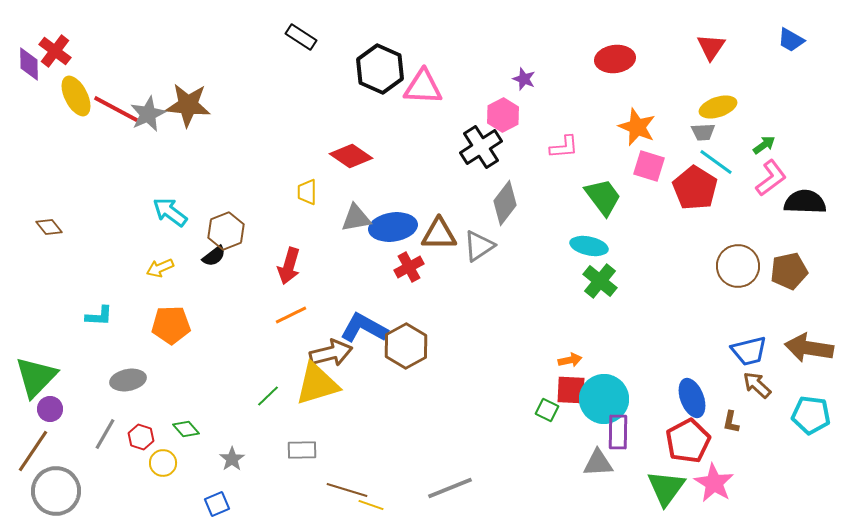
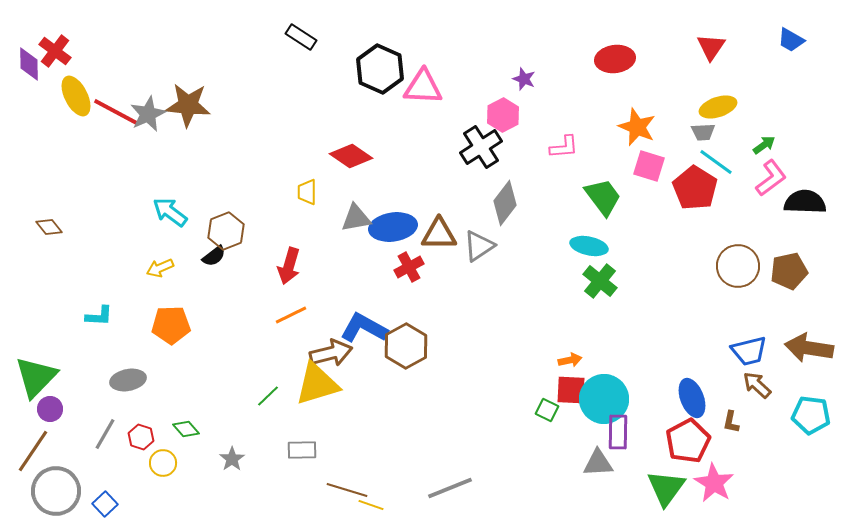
red line at (116, 109): moved 3 px down
blue square at (217, 504): moved 112 px left; rotated 20 degrees counterclockwise
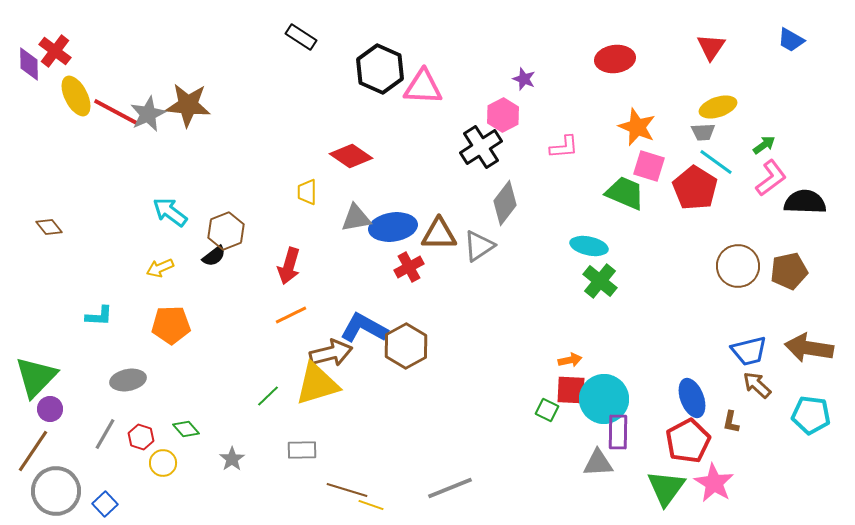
green trapezoid at (603, 197): moved 22 px right, 4 px up; rotated 30 degrees counterclockwise
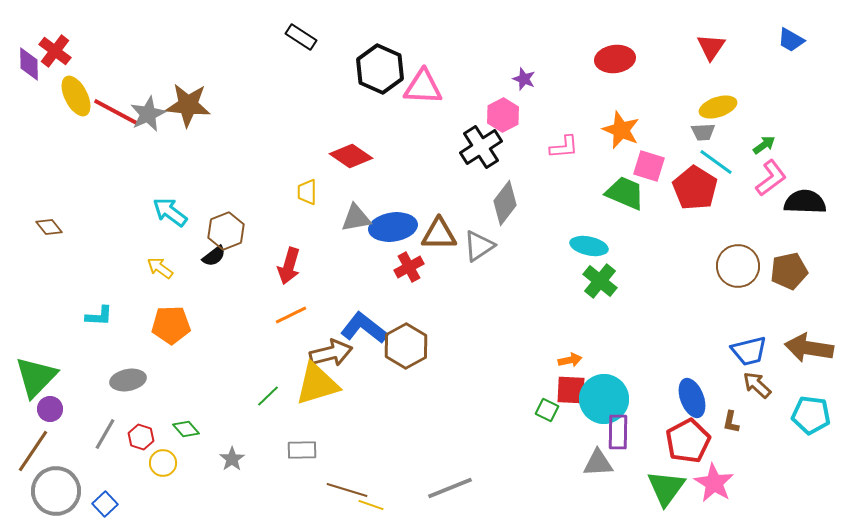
orange star at (637, 127): moved 16 px left, 3 px down
yellow arrow at (160, 268): rotated 60 degrees clockwise
blue L-shape at (364, 328): rotated 9 degrees clockwise
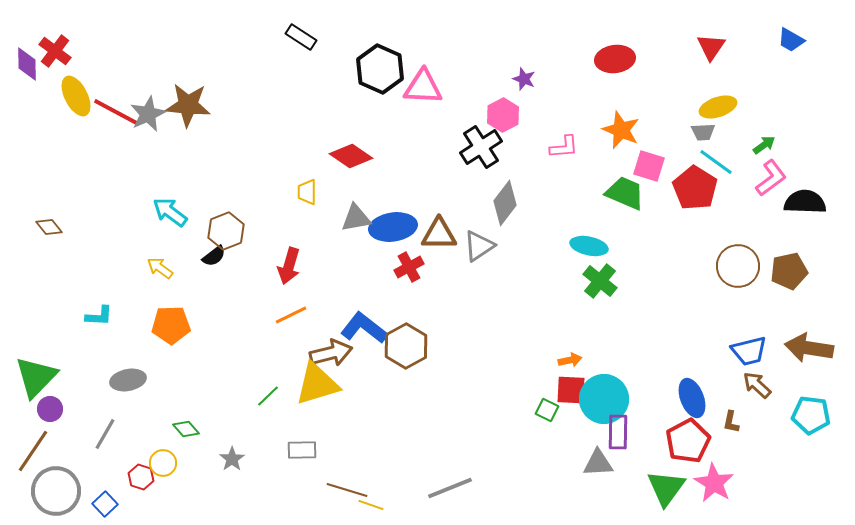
purple diamond at (29, 64): moved 2 px left
red hexagon at (141, 437): moved 40 px down
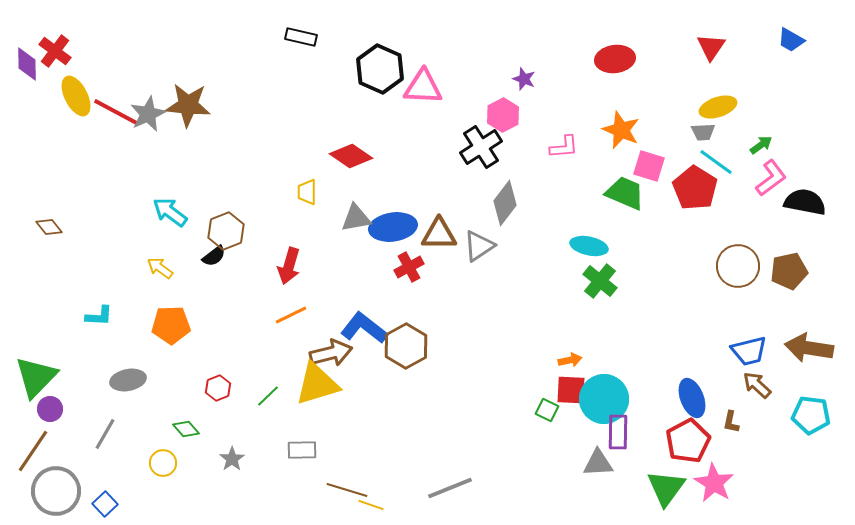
black rectangle at (301, 37): rotated 20 degrees counterclockwise
green arrow at (764, 145): moved 3 px left
black semicircle at (805, 202): rotated 9 degrees clockwise
red hexagon at (141, 477): moved 77 px right, 89 px up; rotated 20 degrees clockwise
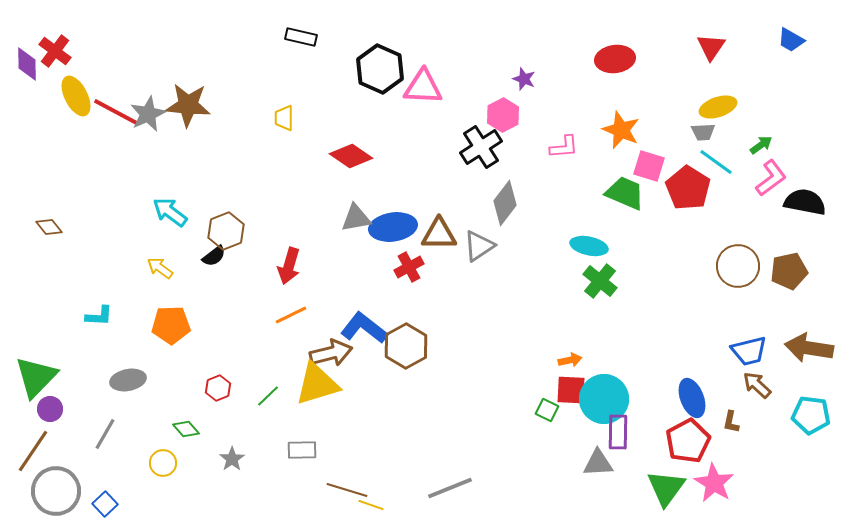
red pentagon at (695, 188): moved 7 px left
yellow trapezoid at (307, 192): moved 23 px left, 74 px up
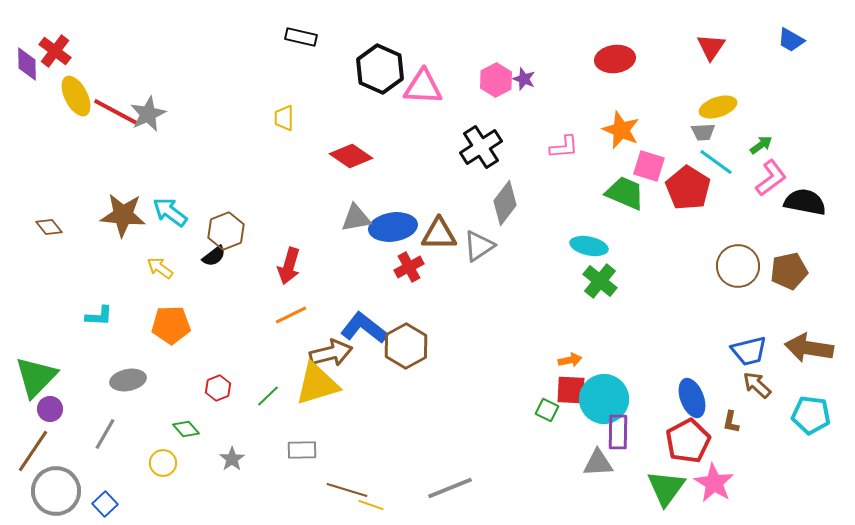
brown star at (188, 105): moved 65 px left, 110 px down
pink hexagon at (503, 115): moved 7 px left, 35 px up
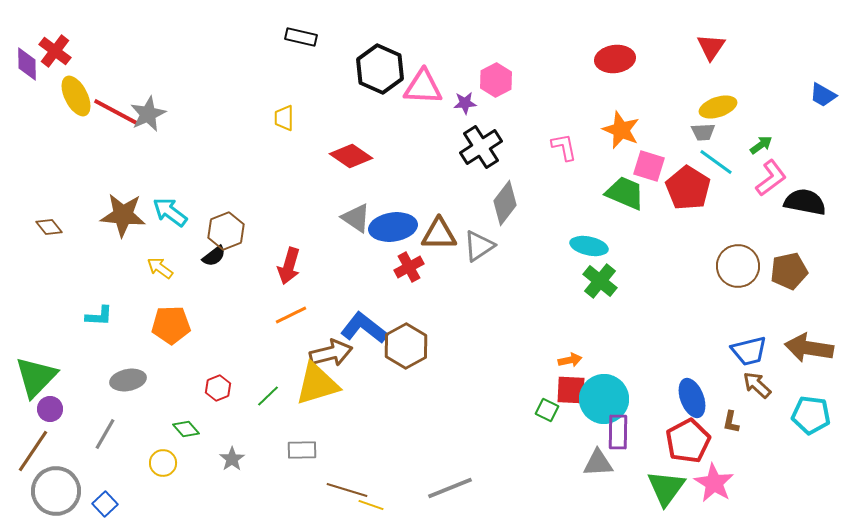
blue trapezoid at (791, 40): moved 32 px right, 55 px down
purple star at (524, 79): moved 59 px left, 24 px down; rotated 25 degrees counterclockwise
pink L-shape at (564, 147): rotated 96 degrees counterclockwise
gray triangle at (356, 218): rotated 44 degrees clockwise
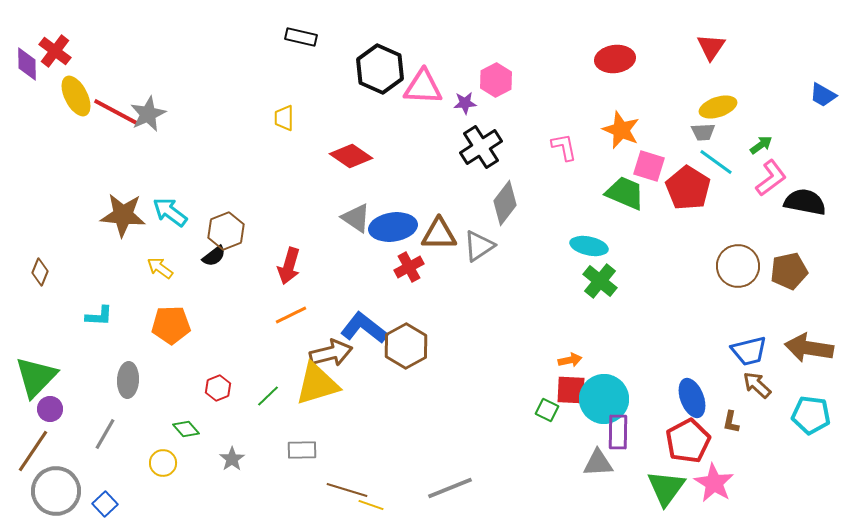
brown diamond at (49, 227): moved 9 px left, 45 px down; rotated 60 degrees clockwise
gray ellipse at (128, 380): rotated 76 degrees counterclockwise
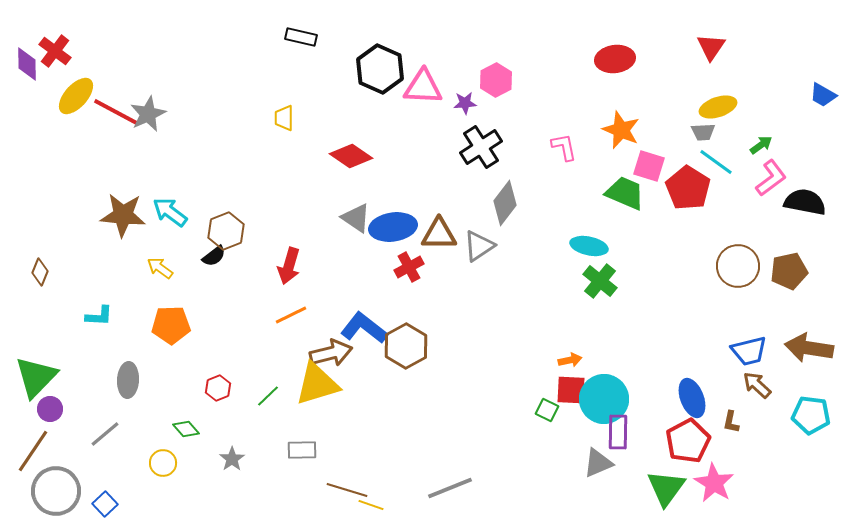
yellow ellipse at (76, 96): rotated 69 degrees clockwise
gray line at (105, 434): rotated 20 degrees clockwise
gray triangle at (598, 463): rotated 20 degrees counterclockwise
